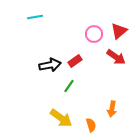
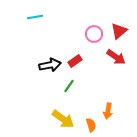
orange arrow: moved 4 px left, 2 px down
yellow arrow: moved 2 px right, 1 px down
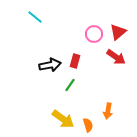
cyan line: rotated 49 degrees clockwise
red triangle: moved 1 px left, 1 px down
red rectangle: rotated 40 degrees counterclockwise
green line: moved 1 px right, 1 px up
orange semicircle: moved 3 px left
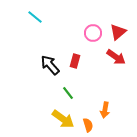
pink circle: moved 1 px left, 1 px up
black arrow: rotated 120 degrees counterclockwise
green line: moved 2 px left, 8 px down; rotated 72 degrees counterclockwise
orange arrow: moved 3 px left, 1 px up
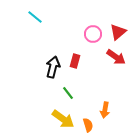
pink circle: moved 1 px down
black arrow: moved 3 px right, 2 px down; rotated 55 degrees clockwise
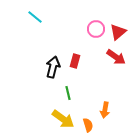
pink circle: moved 3 px right, 5 px up
green line: rotated 24 degrees clockwise
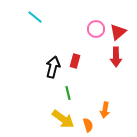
red arrow: rotated 54 degrees clockwise
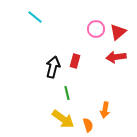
red arrow: rotated 84 degrees clockwise
green line: moved 1 px left
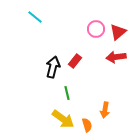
red rectangle: rotated 24 degrees clockwise
orange semicircle: moved 1 px left
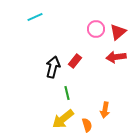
cyan line: rotated 63 degrees counterclockwise
yellow arrow: rotated 105 degrees clockwise
